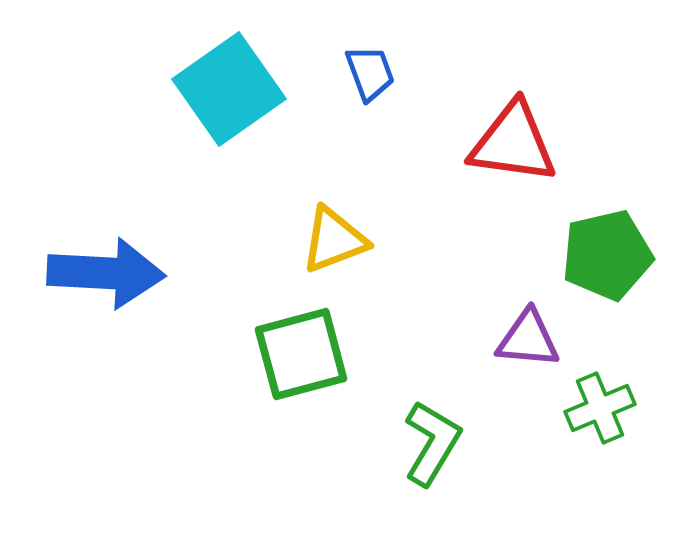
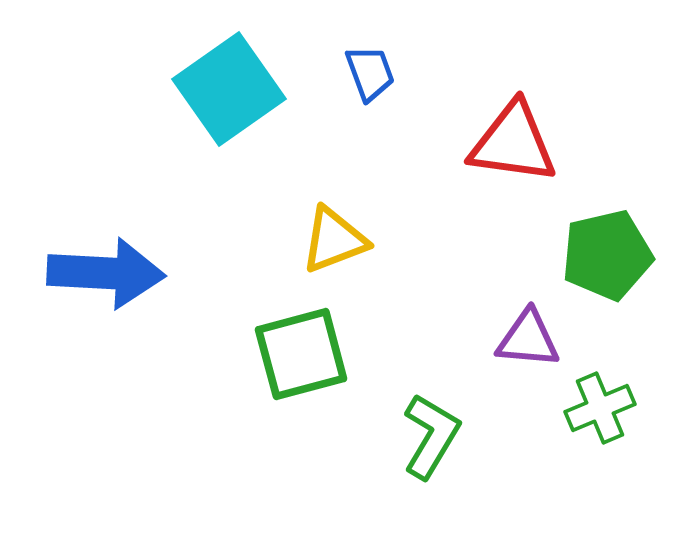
green L-shape: moved 1 px left, 7 px up
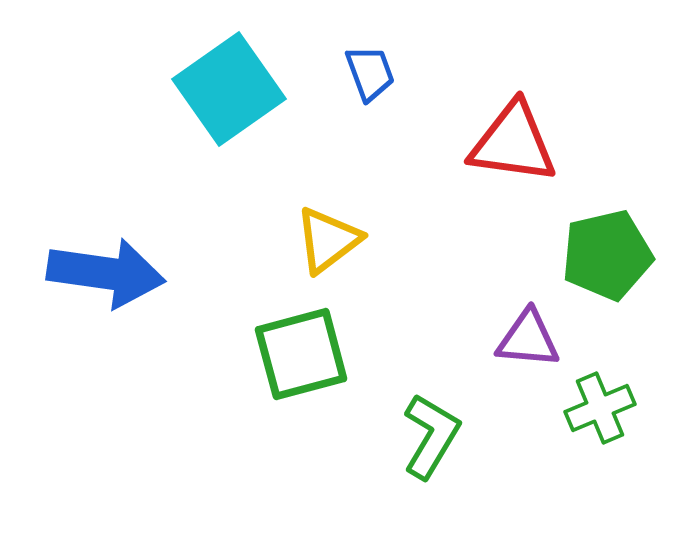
yellow triangle: moved 6 px left; rotated 16 degrees counterclockwise
blue arrow: rotated 5 degrees clockwise
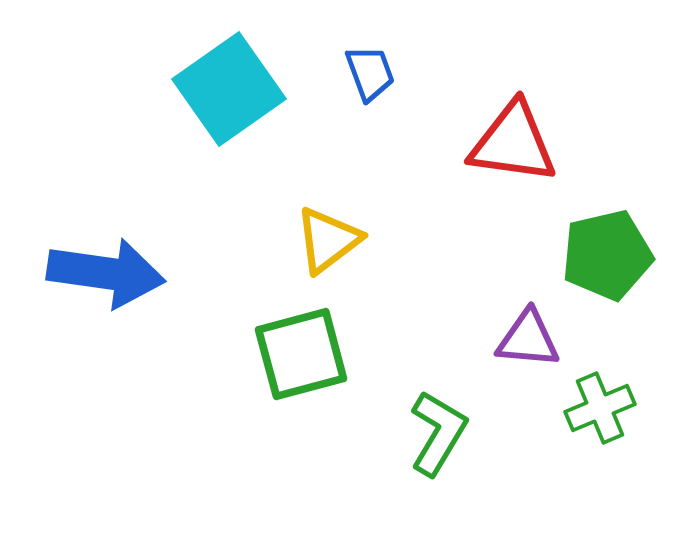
green L-shape: moved 7 px right, 3 px up
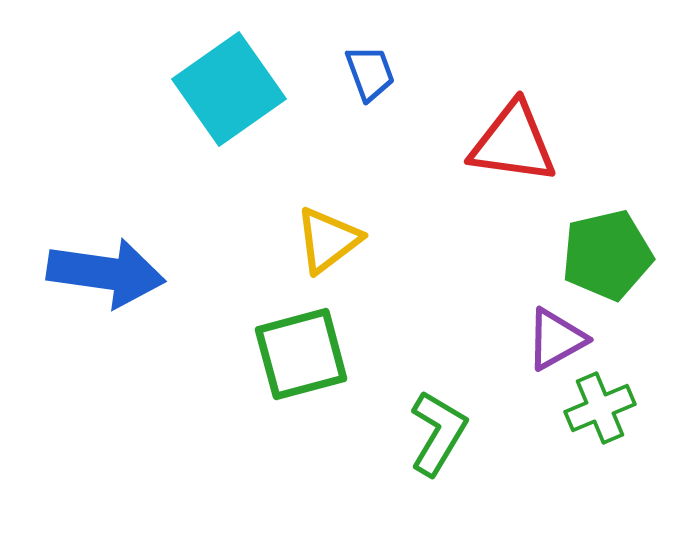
purple triangle: moved 28 px right; rotated 34 degrees counterclockwise
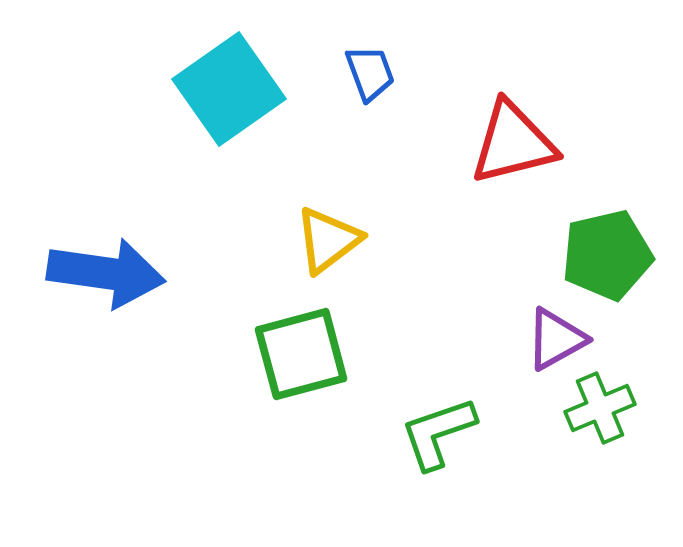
red triangle: rotated 22 degrees counterclockwise
green L-shape: rotated 140 degrees counterclockwise
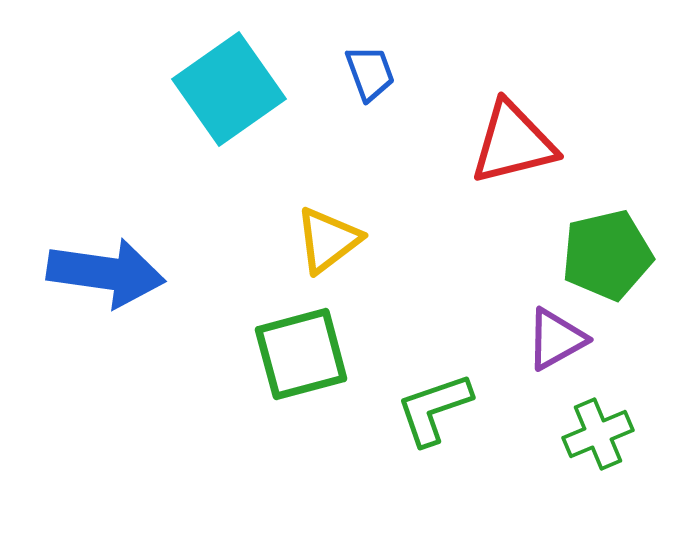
green cross: moved 2 px left, 26 px down
green L-shape: moved 4 px left, 24 px up
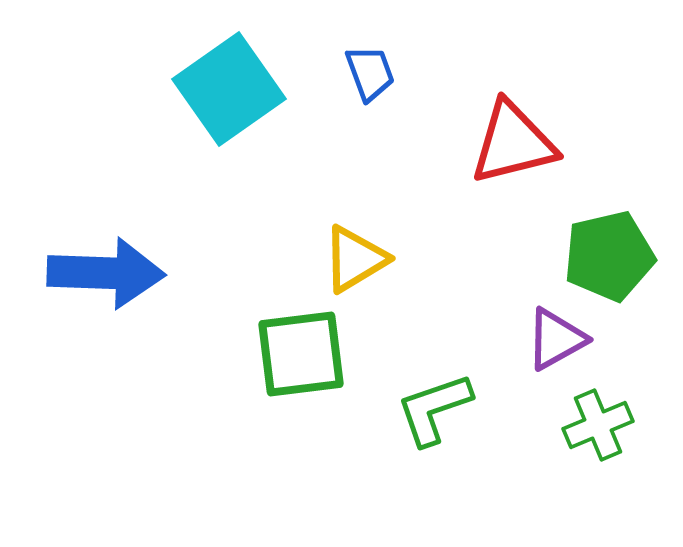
yellow triangle: moved 27 px right, 19 px down; rotated 6 degrees clockwise
green pentagon: moved 2 px right, 1 px down
blue arrow: rotated 6 degrees counterclockwise
green square: rotated 8 degrees clockwise
green cross: moved 9 px up
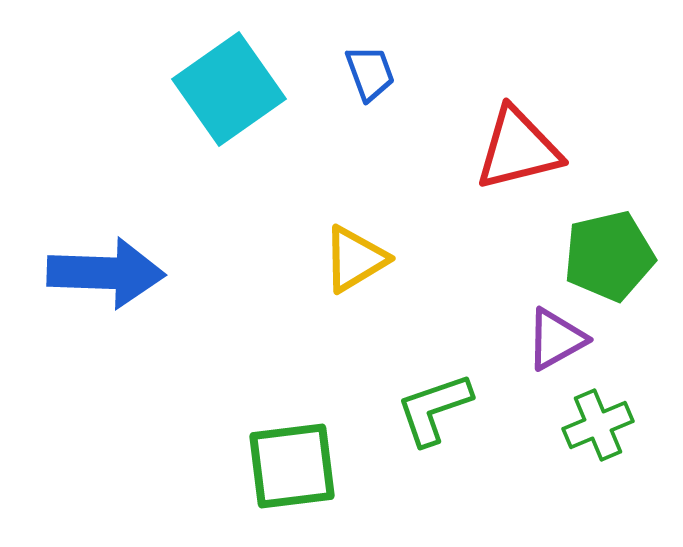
red triangle: moved 5 px right, 6 px down
green square: moved 9 px left, 112 px down
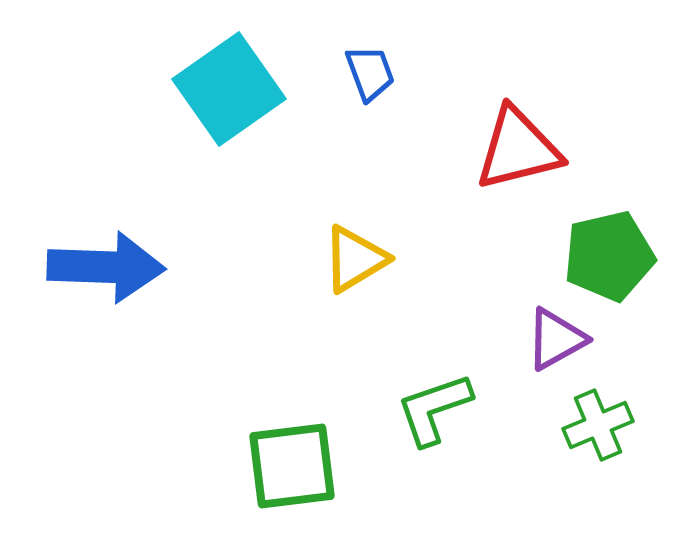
blue arrow: moved 6 px up
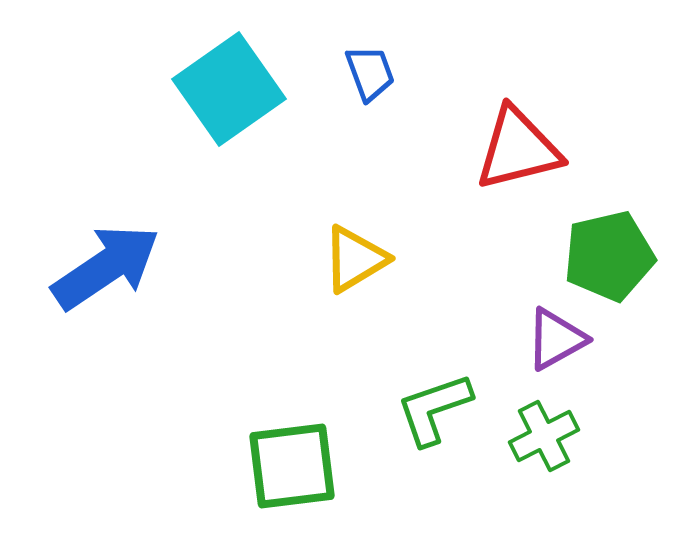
blue arrow: rotated 36 degrees counterclockwise
green cross: moved 54 px left, 11 px down; rotated 4 degrees counterclockwise
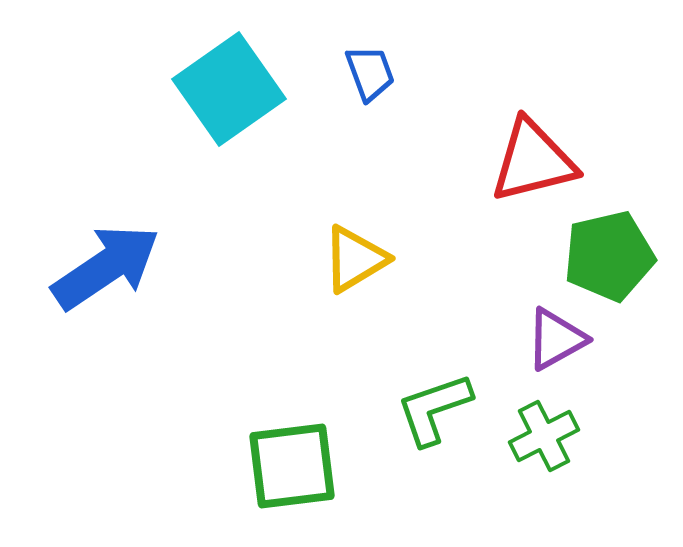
red triangle: moved 15 px right, 12 px down
